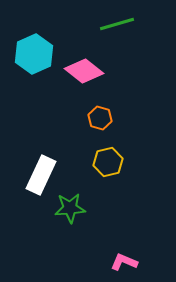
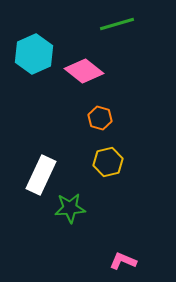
pink L-shape: moved 1 px left, 1 px up
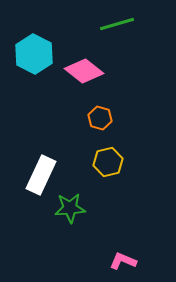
cyan hexagon: rotated 9 degrees counterclockwise
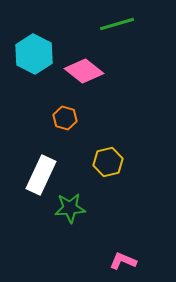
orange hexagon: moved 35 px left
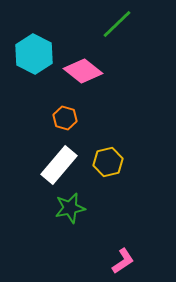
green line: rotated 28 degrees counterclockwise
pink diamond: moved 1 px left
white rectangle: moved 18 px right, 10 px up; rotated 15 degrees clockwise
green star: rotated 8 degrees counterclockwise
pink L-shape: rotated 124 degrees clockwise
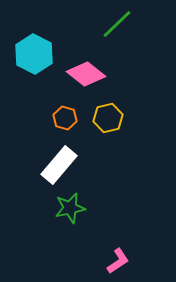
pink diamond: moved 3 px right, 3 px down
yellow hexagon: moved 44 px up
pink L-shape: moved 5 px left
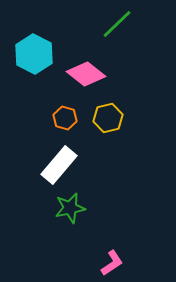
pink L-shape: moved 6 px left, 2 px down
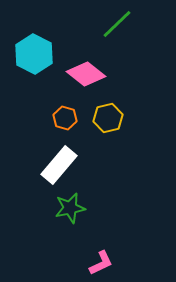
pink L-shape: moved 11 px left; rotated 8 degrees clockwise
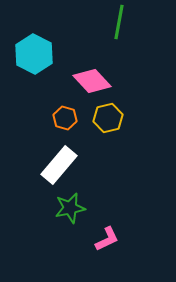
green line: moved 2 px right, 2 px up; rotated 36 degrees counterclockwise
pink diamond: moved 6 px right, 7 px down; rotated 9 degrees clockwise
pink L-shape: moved 6 px right, 24 px up
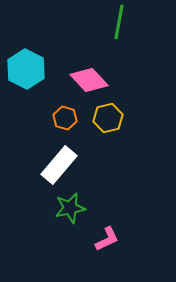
cyan hexagon: moved 8 px left, 15 px down
pink diamond: moved 3 px left, 1 px up
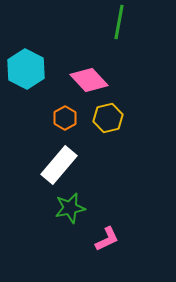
orange hexagon: rotated 15 degrees clockwise
